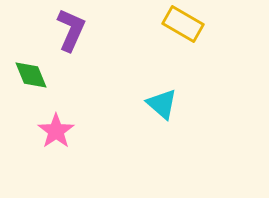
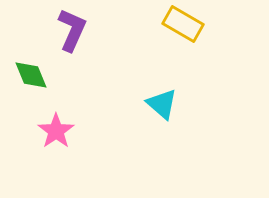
purple L-shape: moved 1 px right
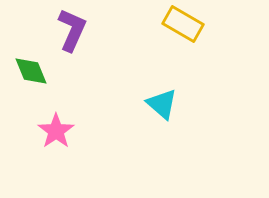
green diamond: moved 4 px up
